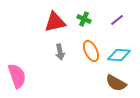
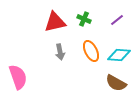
pink semicircle: moved 1 px right, 1 px down
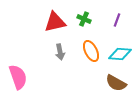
purple line: rotated 32 degrees counterclockwise
cyan diamond: moved 1 px right, 1 px up
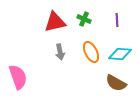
purple line: rotated 24 degrees counterclockwise
orange ellipse: moved 1 px down
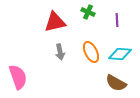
green cross: moved 4 px right, 7 px up
